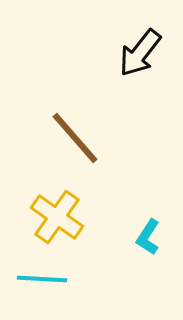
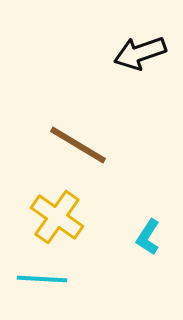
black arrow: rotated 33 degrees clockwise
brown line: moved 3 px right, 7 px down; rotated 18 degrees counterclockwise
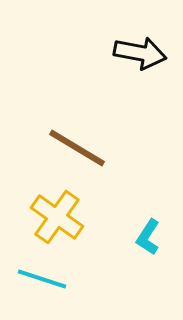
black arrow: rotated 150 degrees counterclockwise
brown line: moved 1 px left, 3 px down
cyan line: rotated 15 degrees clockwise
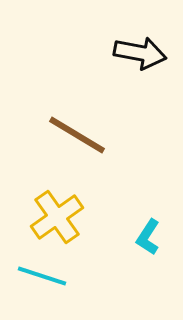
brown line: moved 13 px up
yellow cross: rotated 20 degrees clockwise
cyan line: moved 3 px up
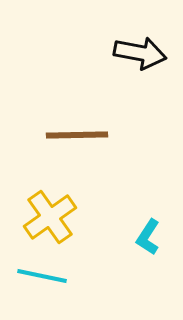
brown line: rotated 32 degrees counterclockwise
yellow cross: moved 7 px left
cyan line: rotated 6 degrees counterclockwise
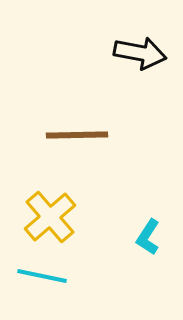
yellow cross: rotated 6 degrees counterclockwise
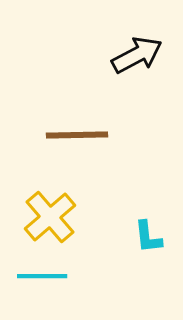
black arrow: moved 3 px left, 2 px down; rotated 39 degrees counterclockwise
cyan L-shape: rotated 39 degrees counterclockwise
cyan line: rotated 12 degrees counterclockwise
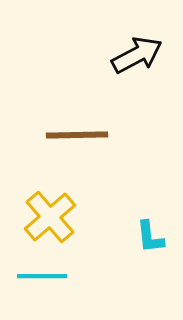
cyan L-shape: moved 2 px right
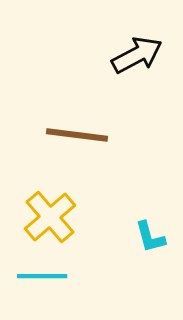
brown line: rotated 8 degrees clockwise
cyan L-shape: rotated 9 degrees counterclockwise
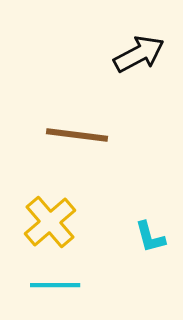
black arrow: moved 2 px right, 1 px up
yellow cross: moved 5 px down
cyan line: moved 13 px right, 9 px down
